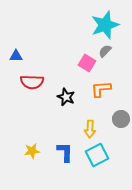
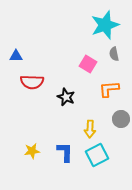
gray semicircle: moved 9 px right, 3 px down; rotated 56 degrees counterclockwise
pink square: moved 1 px right, 1 px down
orange L-shape: moved 8 px right
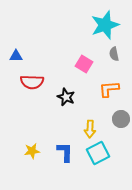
pink square: moved 4 px left
cyan square: moved 1 px right, 2 px up
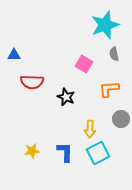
blue triangle: moved 2 px left, 1 px up
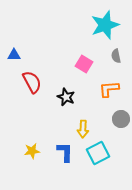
gray semicircle: moved 2 px right, 2 px down
red semicircle: rotated 120 degrees counterclockwise
yellow arrow: moved 7 px left
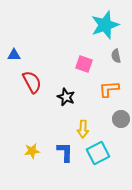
pink square: rotated 12 degrees counterclockwise
